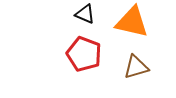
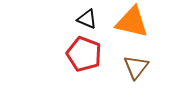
black triangle: moved 2 px right, 5 px down
brown triangle: rotated 36 degrees counterclockwise
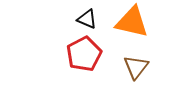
red pentagon: rotated 24 degrees clockwise
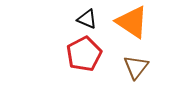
orange triangle: rotated 21 degrees clockwise
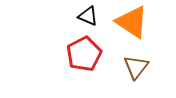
black triangle: moved 1 px right, 3 px up
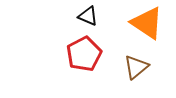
orange triangle: moved 15 px right, 1 px down
brown triangle: rotated 12 degrees clockwise
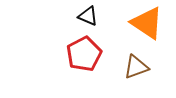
brown triangle: rotated 20 degrees clockwise
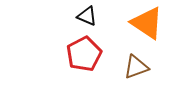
black triangle: moved 1 px left
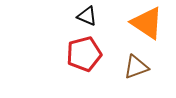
red pentagon: rotated 12 degrees clockwise
